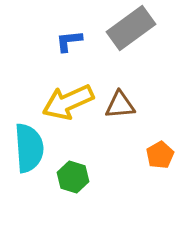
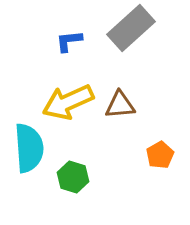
gray rectangle: rotated 6 degrees counterclockwise
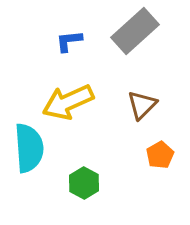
gray rectangle: moved 4 px right, 3 px down
brown triangle: moved 22 px right; rotated 40 degrees counterclockwise
green hexagon: moved 11 px right, 6 px down; rotated 12 degrees clockwise
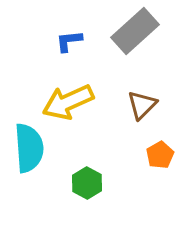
green hexagon: moved 3 px right
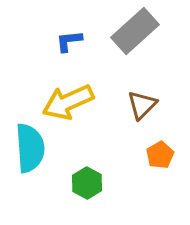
cyan semicircle: moved 1 px right
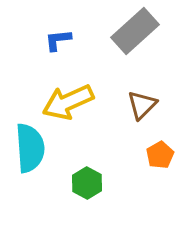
blue L-shape: moved 11 px left, 1 px up
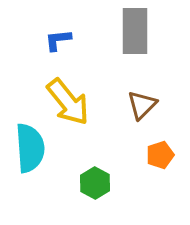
gray rectangle: rotated 48 degrees counterclockwise
yellow arrow: rotated 105 degrees counterclockwise
orange pentagon: rotated 12 degrees clockwise
green hexagon: moved 8 px right
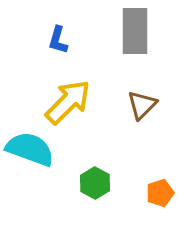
blue L-shape: rotated 68 degrees counterclockwise
yellow arrow: rotated 96 degrees counterclockwise
cyan semicircle: moved 1 px down; rotated 66 degrees counterclockwise
orange pentagon: moved 38 px down
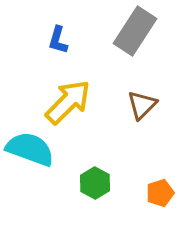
gray rectangle: rotated 33 degrees clockwise
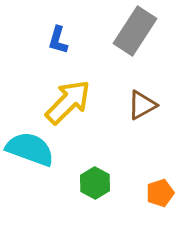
brown triangle: rotated 16 degrees clockwise
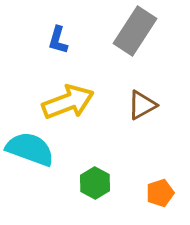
yellow arrow: rotated 24 degrees clockwise
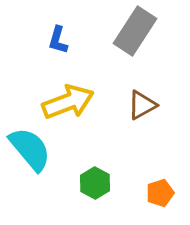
cyan semicircle: rotated 30 degrees clockwise
